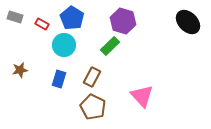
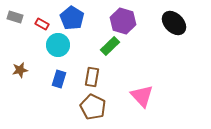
black ellipse: moved 14 px left, 1 px down
cyan circle: moved 6 px left
brown rectangle: rotated 18 degrees counterclockwise
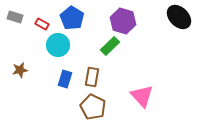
black ellipse: moved 5 px right, 6 px up
blue rectangle: moved 6 px right
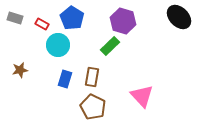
gray rectangle: moved 1 px down
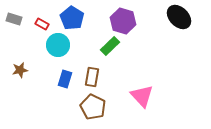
gray rectangle: moved 1 px left, 1 px down
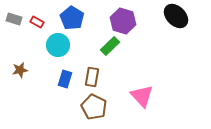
black ellipse: moved 3 px left, 1 px up
red rectangle: moved 5 px left, 2 px up
brown pentagon: moved 1 px right
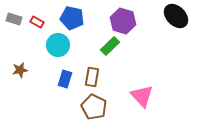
blue pentagon: rotated 20 degrees counterclockwise
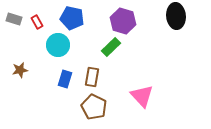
black ellipse: rotated 40 degrees clockwise
red rectangle: rotated 32 degrees clockwise
green rectangle: moved 1 px right, 1 px down
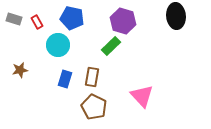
green rectangle: moved 1 px up
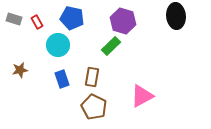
blue rectangle: moved 3 px left; rotated 36 degrees counterclockwise
pink triangle: rotated 45 degrees clockwise
